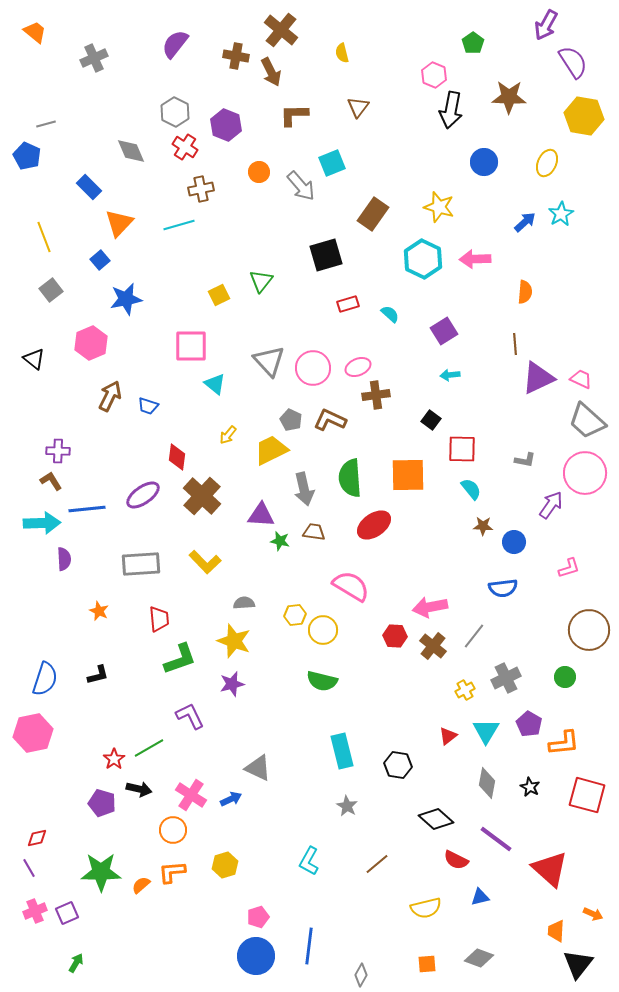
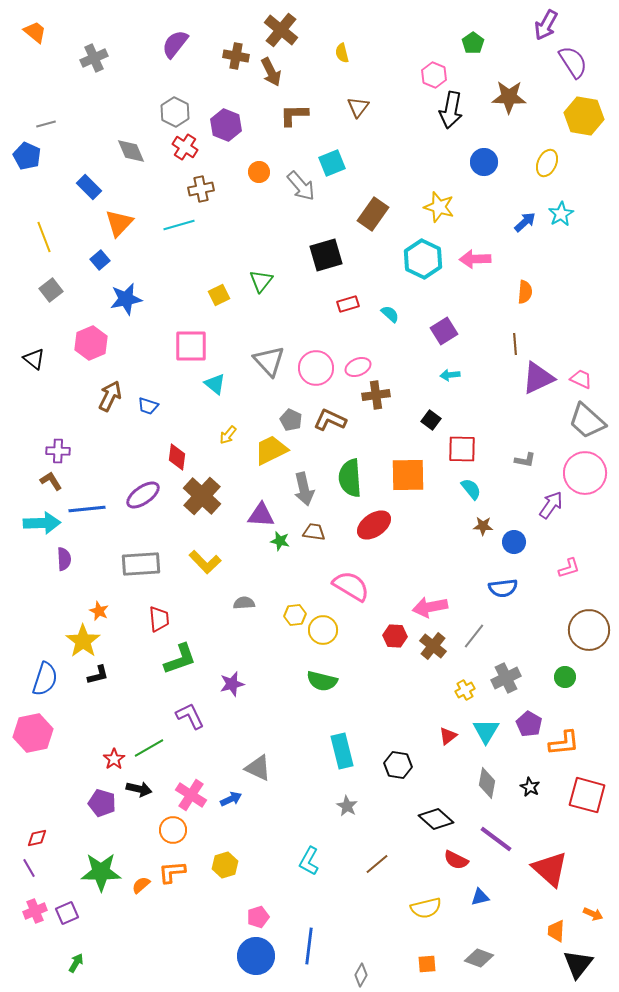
pink circle at (313, 368): moved 3 px right
yellow star at (234, 641): moved 151 px left; rotated 16 degrees clockwise
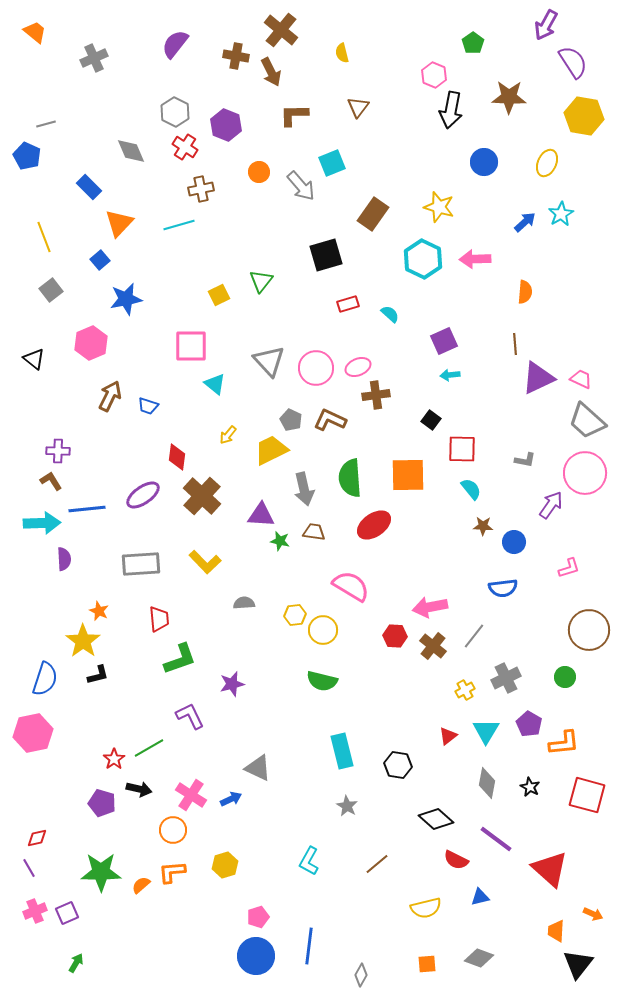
purple square at (444, 331): moved 10 px down; rotated 8 degrees clockwise
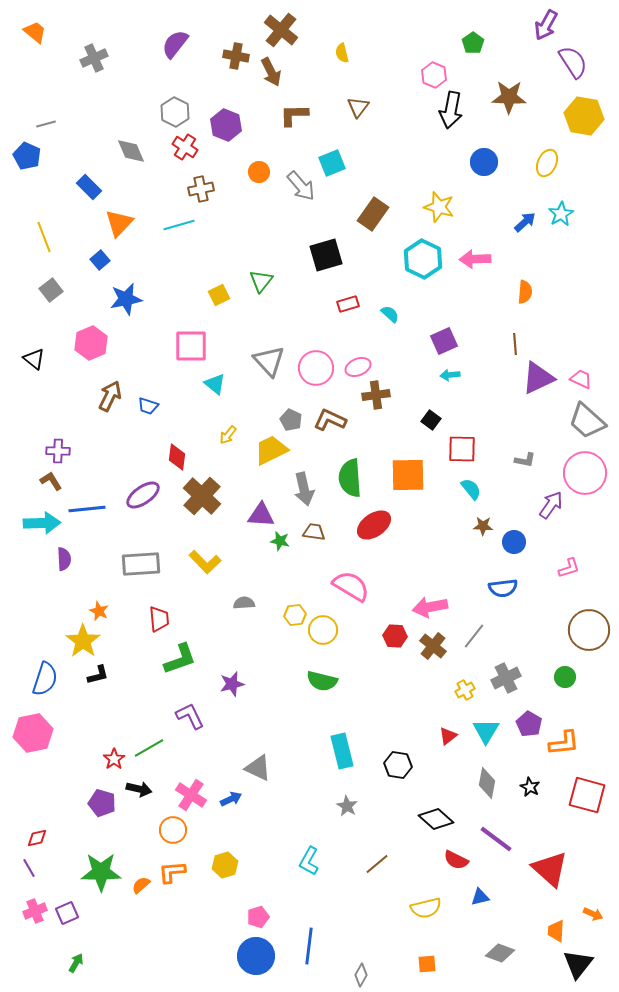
gray diamond at (479, 958): moved 21 px right, 5 px up
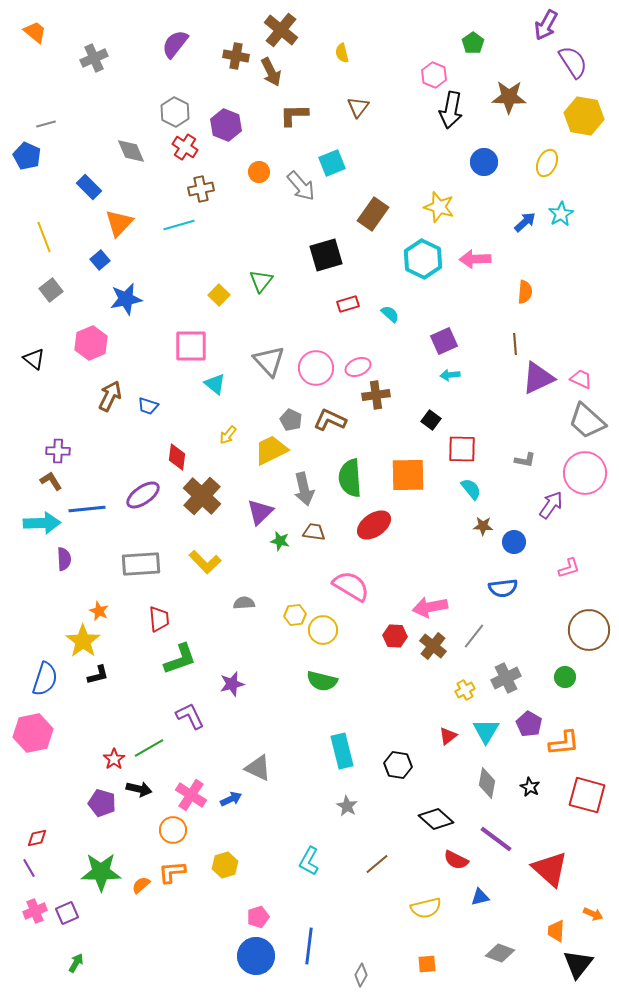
yellow square at (219, 295): rotated 20 degrees counterclockwise
purple triangle at (261, 515): moved 1 px left, 3 px up; rotated 48 degrees counterclockwise
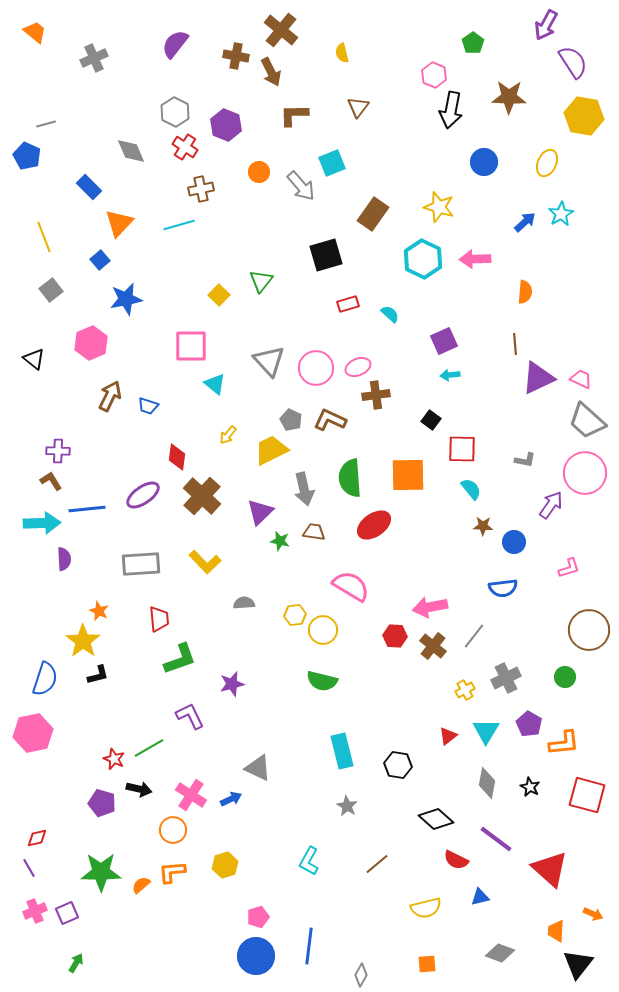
red star at (114, 759): rotated 15 degrees counterclockwise
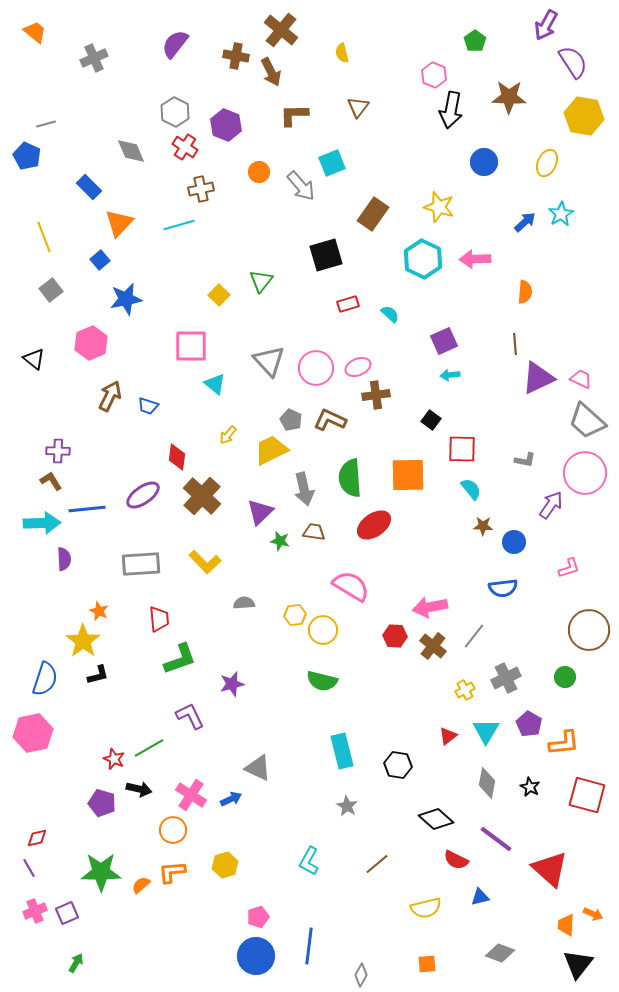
green pentagon at (473, 43): moved 2 px right, 2 px up
orange trapezoid at (556, 931): moved 10 px right, 6 px up
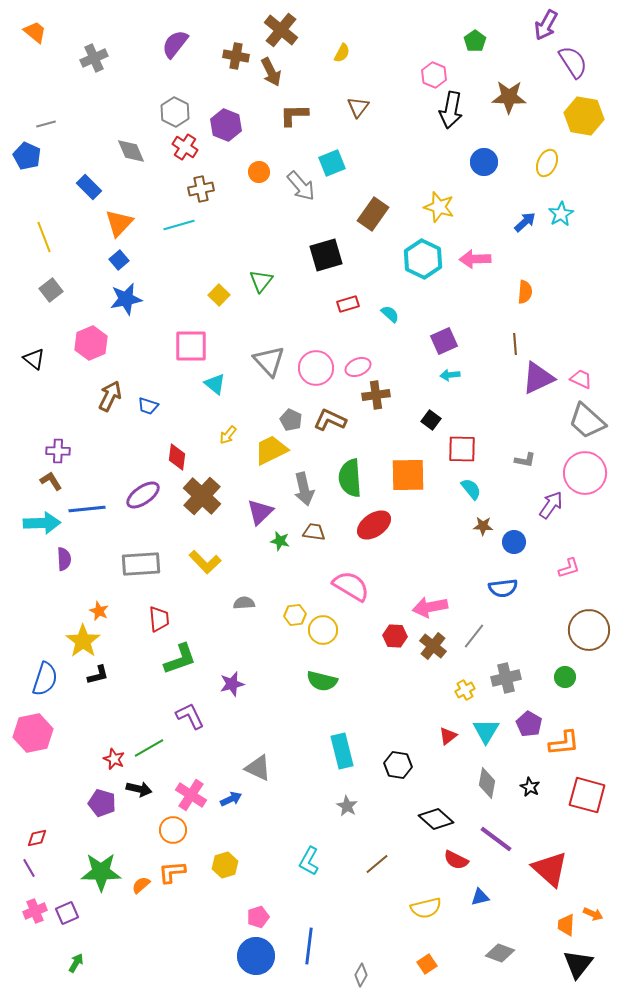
yellow semicircle at (342, 53): rotated 138 degrees counterclockwise
blue square at (100, 260): moved 19 px right
gray cross at (506, 678): rotated 12 degrees clockwise
orange square at (427, 964): rotated 30 degrees counterclockwise
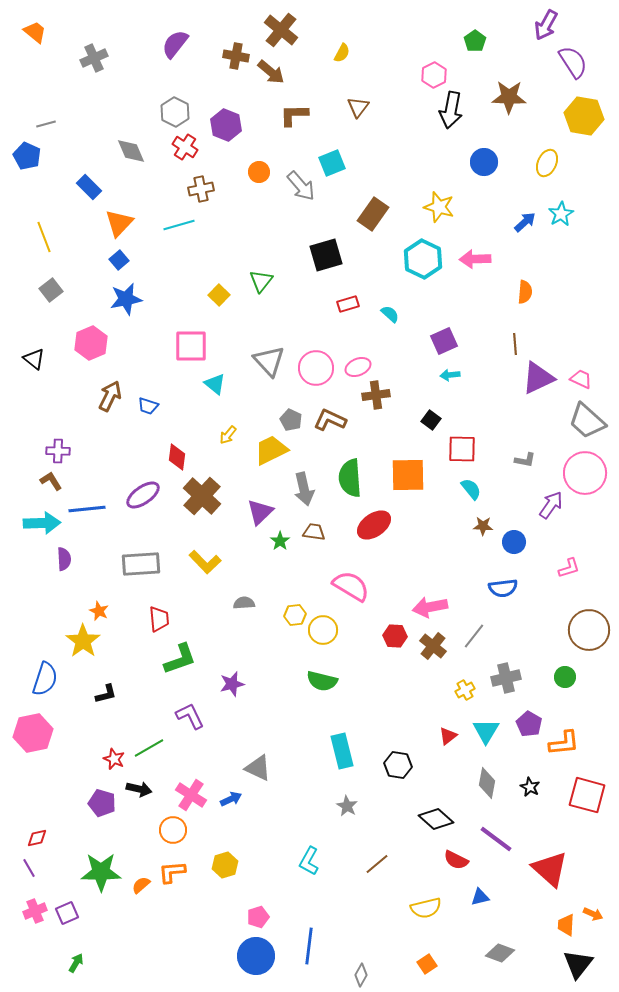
brown arrow at (271, 72): rotated 24 degrees counterclockwise
pink hexagon at (434, 75): rotated 10 degrees clockwise
green star at (280, 541): rotated 24 degrees clockwise
black L-shape at (98, 675): moved 8 px right, 19 px down
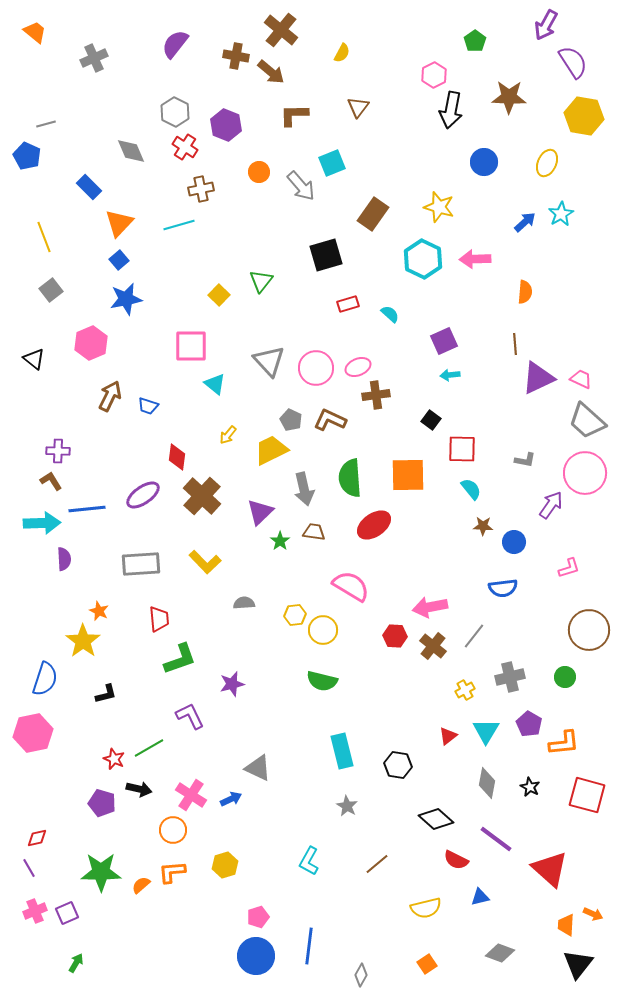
gray cross at (506, 678): moved 4 px right, 1 px up
